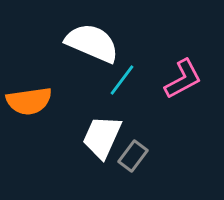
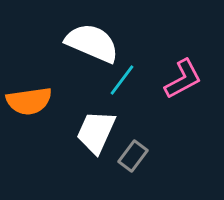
white trapezoid: moved 6 px left, 5 px up
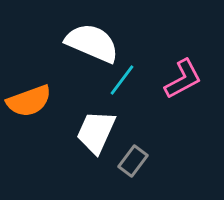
orange semicircle: rotated 12 degrees counterclockwise
gray rectangle: moved 5 px down
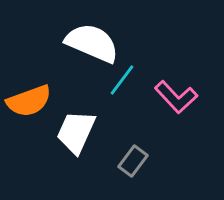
pink L-shape: moved 7 px left, 18 px down; rotated 75 degrees clockwise
white trapezoid: moved 20 px left
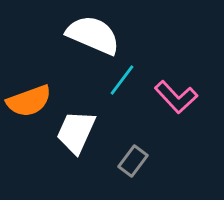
white semicircle: moved 1 px right, 8 px up
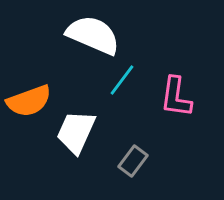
pink L-shape: rotated 51 degrees clockwise
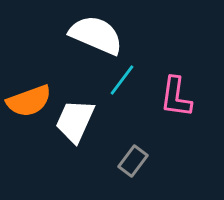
white semicircle: moved 3 px right
white trapezoid: moved 1 px left, 11 px up
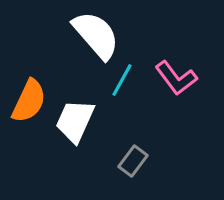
white semicircle: rotated 26 degrees clockwise
cyan line: rotated 8 degrees counterclockwise
pink L-shape: moved 19 px up; rotated 45 degrees counterclockwise
orange semicircle: rotated 45 degrees counterclockwise
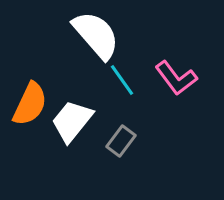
cyan line: rotated 64 degrees counterclockwise
orange semicircle: moved 1 px right, 3 px down
white trapezoid: moved 3 px left; rotated 15 degrees clockwise
gray rectangle: moved 12 px left, 20 px up
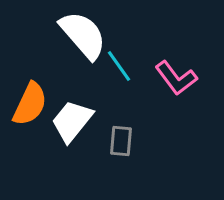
white semicircle: moved 13 px left
cyan line: moved 3 px left, 14 px up
gray rectangle: rotated 32 degrees counterclockwise
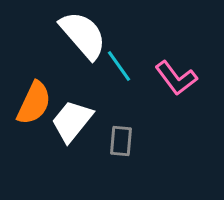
orange semicircle: moved 4 px right, 1 px up
